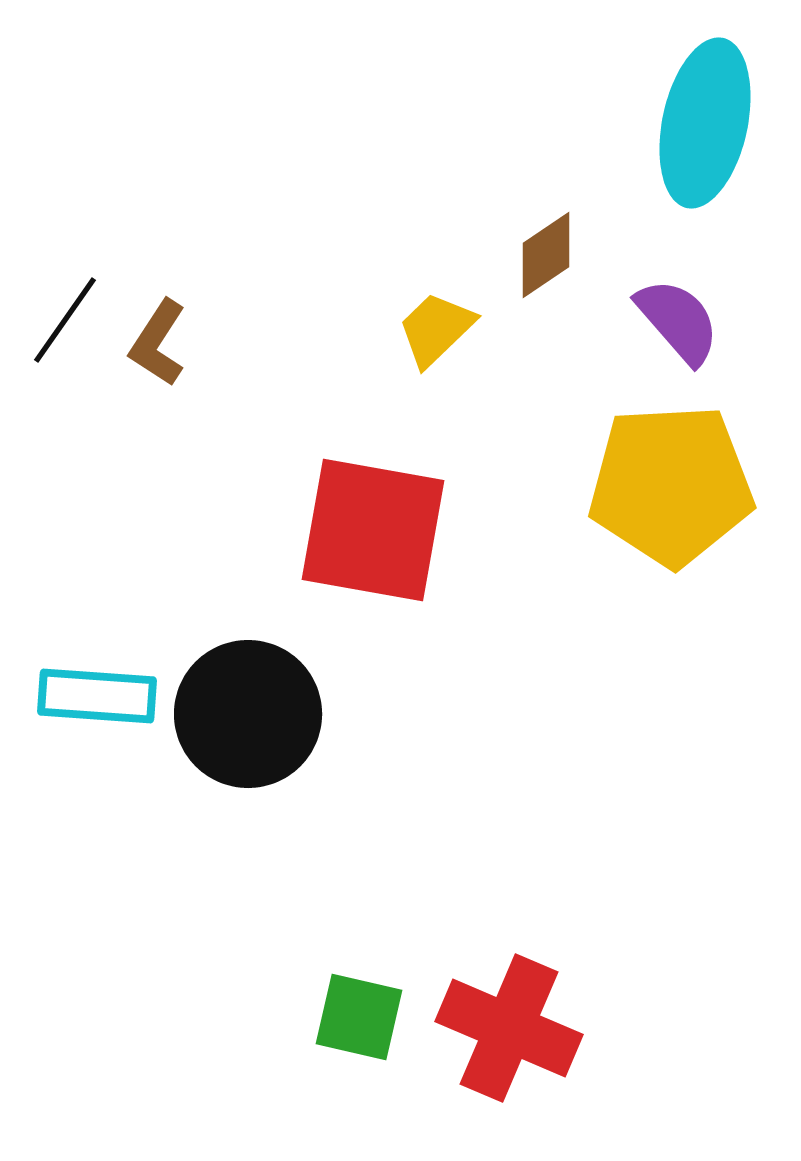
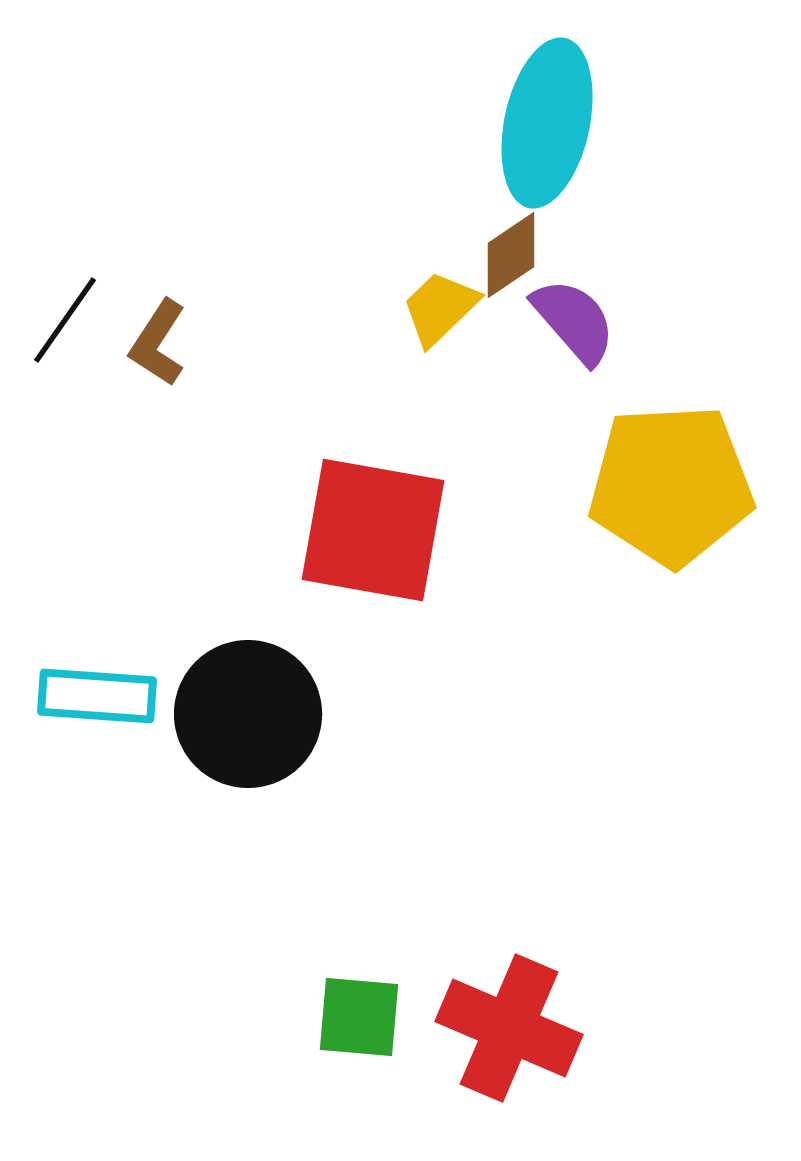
cyan ellipse: moved 158 px left
brown diamond: moved 35 px left
purple semicircle: moved 104 px left
yellow trapezoid: moved 4 px right, 21 px up
green square: rotated 8 degrees counterclockwise
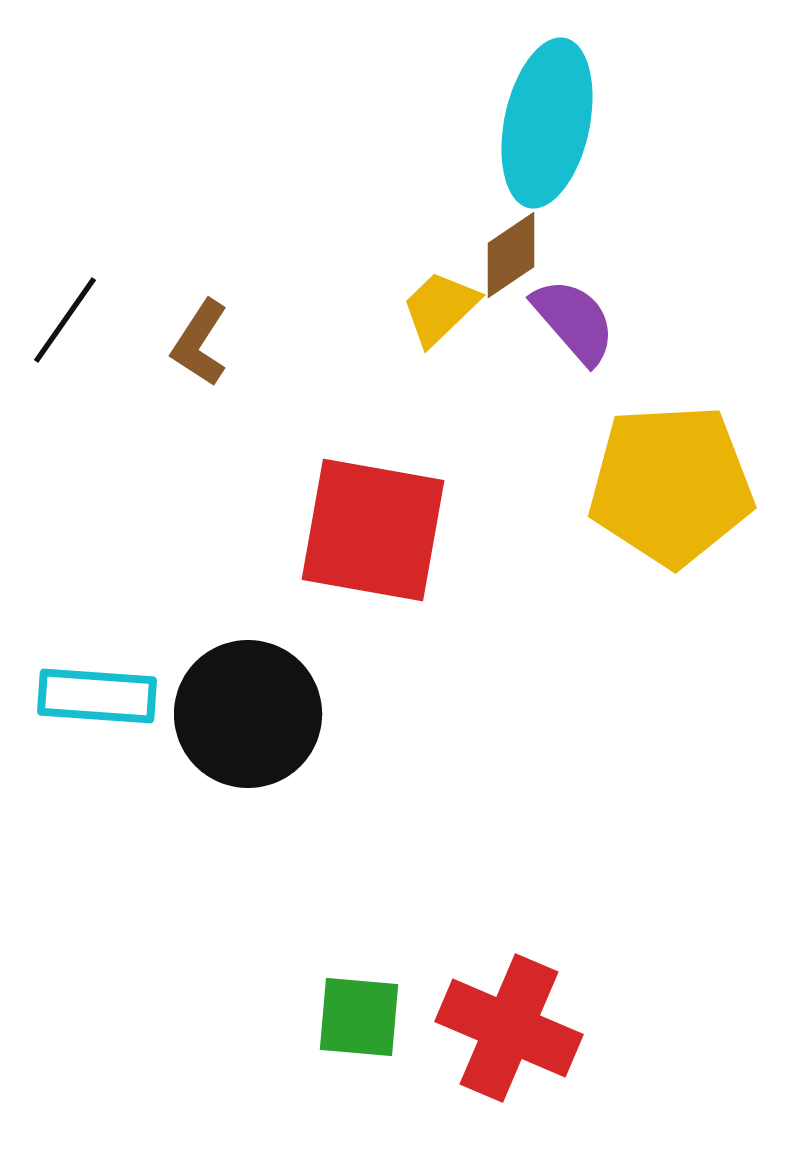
brown L-shape: moved 42 px right
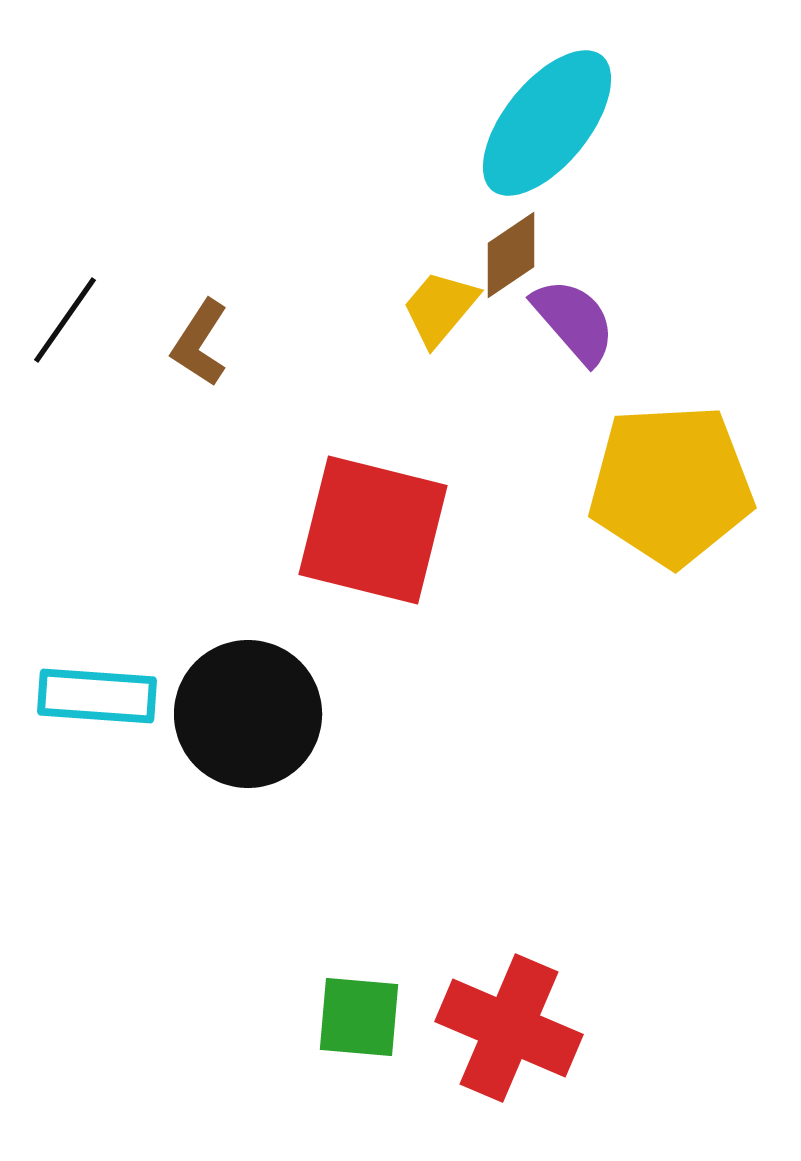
cyan ellipse: rotated 27 degrees clockwise
yellow trapezoid: rotated 6 degrees counterclockwise
red square: rotated 4 degrees clockwise
